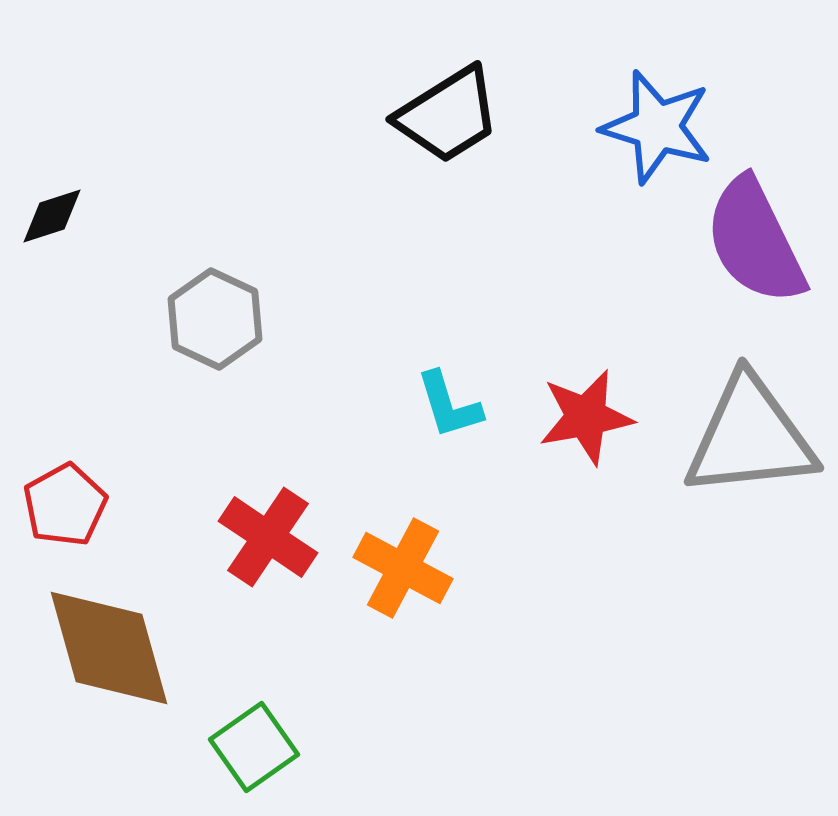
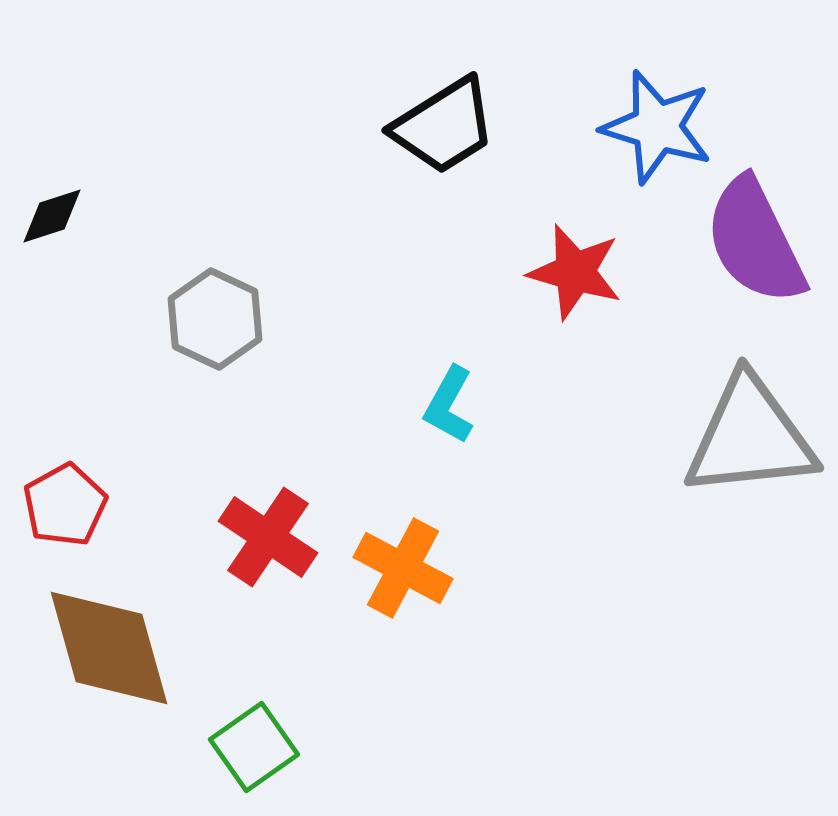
black trapezoid: moved 4 px left, 11 px down
cyan L-shape: rotated 46 degrees clockwise
red star: moved 11 px left, 145 px up; rotated 26 degrees clockwise
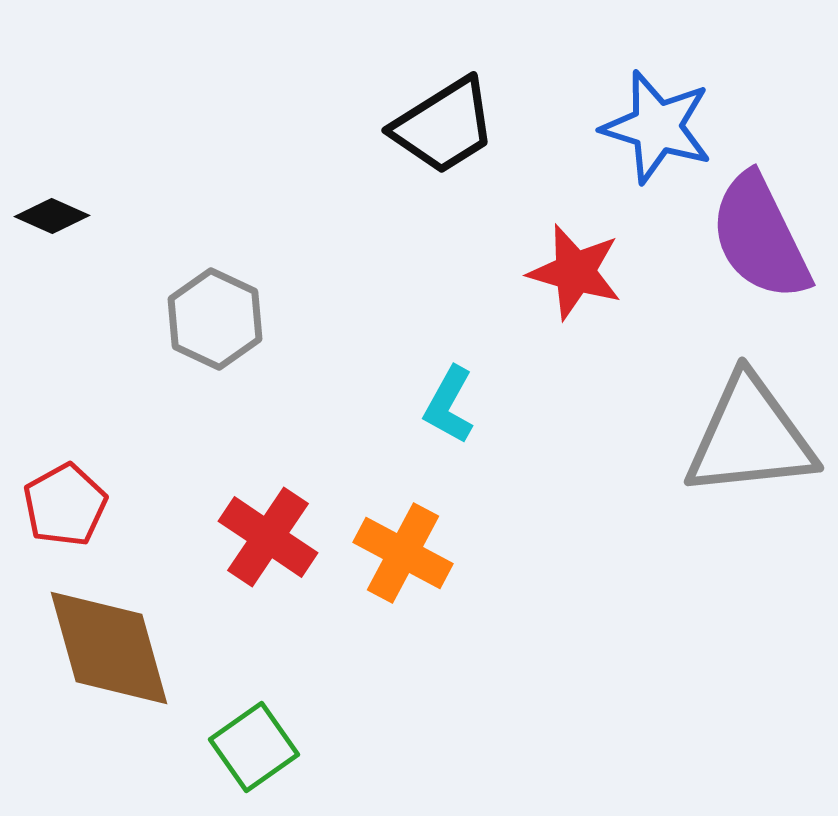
black diamond: rotated 42 degrees clockwise
purple semicircle: moved 5 px right, 4 px up
orange cross: moved 15 px up
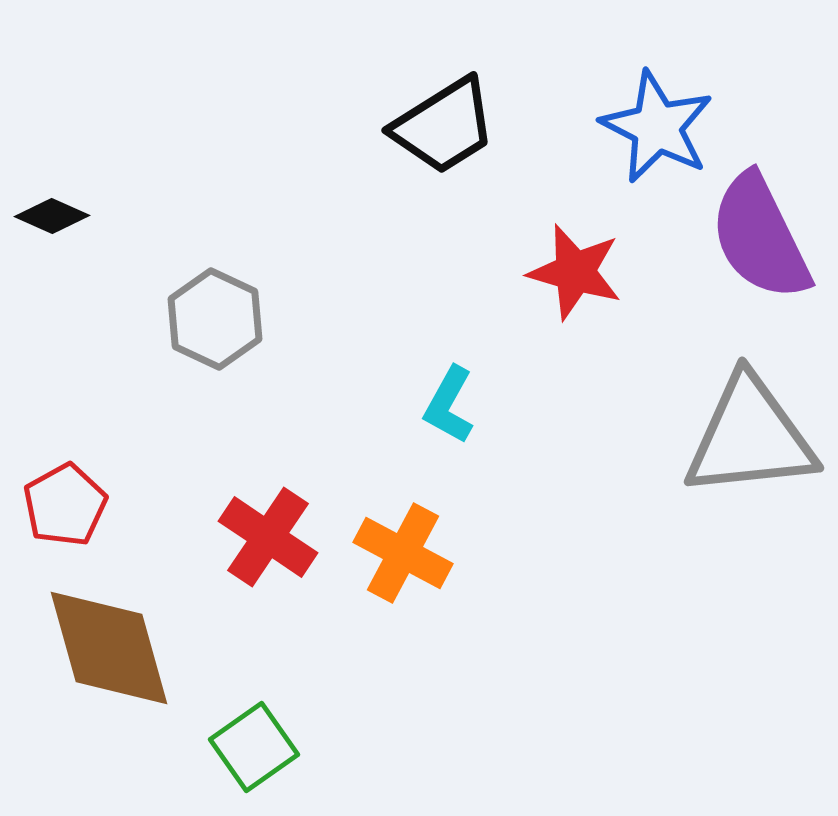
blue star: rotated 10 degrees clockwise
